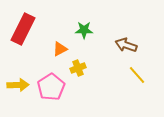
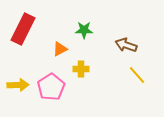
yellow cross: moved 3 px right, 1 px down; rotated 21 degrees clockwise
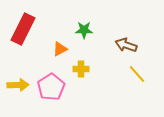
yellow line: moved 1 px up
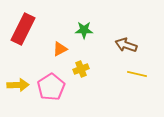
yellow cross: rotated 21 degrees counterclockwise
yellow line: rotated 36 degrees counterclockwise
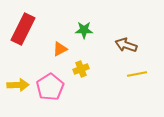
yellow line: rotated 24 degrees counterclockwise
pink pentagon: moved 1 px left
